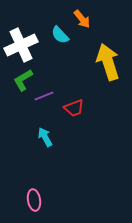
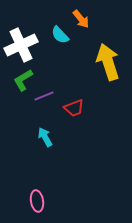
orange arrow: moved 1 px left
pink ellipse: moved 3 px right, 1 px down
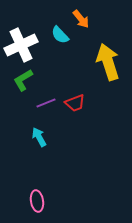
purple line: moved 2 px right, 7 px down
red trapezoid: moved 1 px right, 5 px up
cyan arrow: moved 6 px left
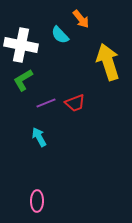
white cross: rotated 36 degrees clockwise
pink ellipse: rotated 10 degrees clockwise
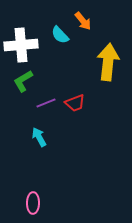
orange arrow: moved 2 px right, 2 px down
white cross: rotated 16 degrees counterclockwise
yellow arrow: rotated 24 degrees clockwise
green L-shape: moved 1 px down
pink ellipse: moved 4 px left, 2 px down
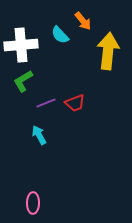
yellow arrow: moved 11 px up
cyan arrow: moved 2 px up
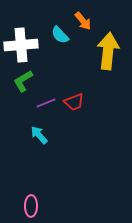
red trapezoid: moved 1 px left, 1 px up
cyan arrow: rotated 12 degrees counterclockwise
pink ellipse: moved 2 px left, 3 px down
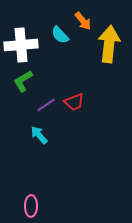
yellow arrow: moved 1 px right, 7 px up
purple line: moved 2 px down; rotated 12 degrees counterclockwise
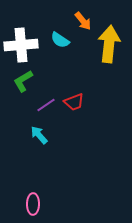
cyan semicircle: moved 5 px down; rotated 12 degrees counterclockwise
pink ellipse: moved 2 px right, 2 px up
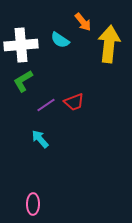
orange arrow: moved 1 px down
cyan arrow: moved 1 px right, 4 px down
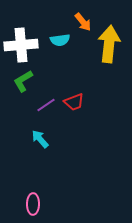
cyan semicircle: rotated 42 degrees counterclockwise
